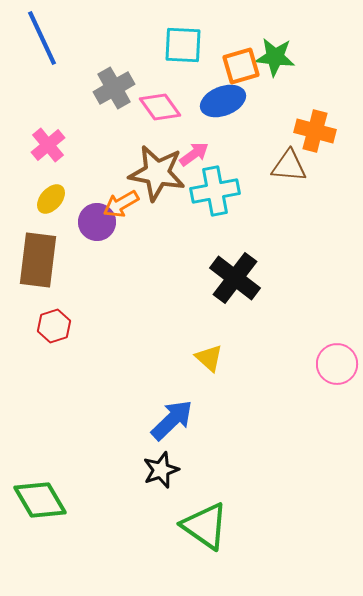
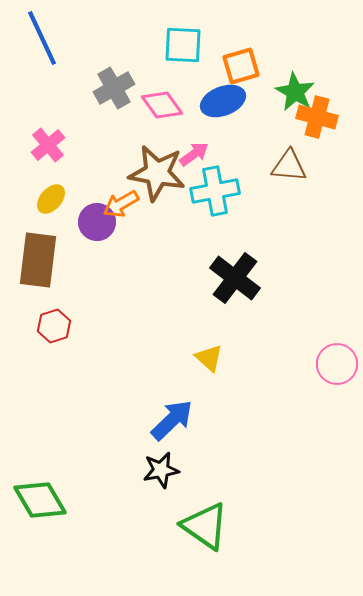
green star: moved 20 px right, 35 px down; rotated 24 degrees clockwise
pink diamond: moved 2 px right, 2 px up
orange cross: moved 2 px right, 14 px up
black star: rotated 9 degrees clockwise
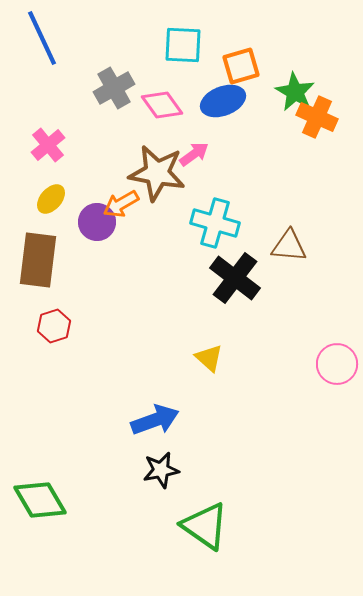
orange cross: rotated 9 degrees clockwise
brown triangle: moved 80 px down
cyan cross: moved 32 px down; rotated 27 degrees clockwise
blue arrow: moved 17 px left; rotated 24 degrees clockwise
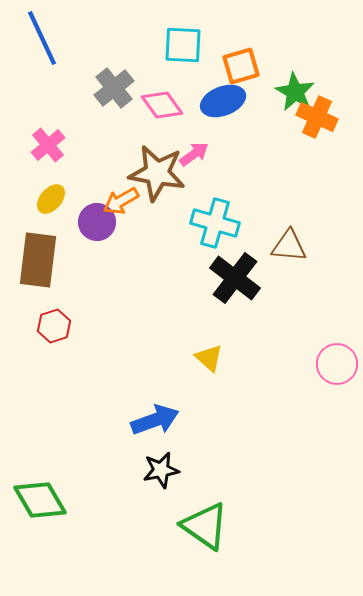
gray cross: rotated 9 degrees counterclockwise
orange arrow: moved 3 px up
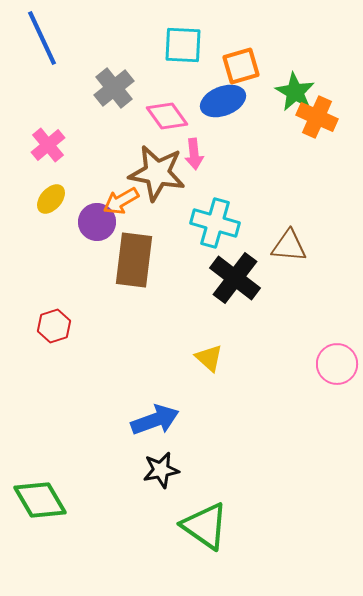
pink diamond: moved 5 px right, 11 px down
pink arrow: rotated 120 degrees clockwise
brown rectangle: moved 96 px right
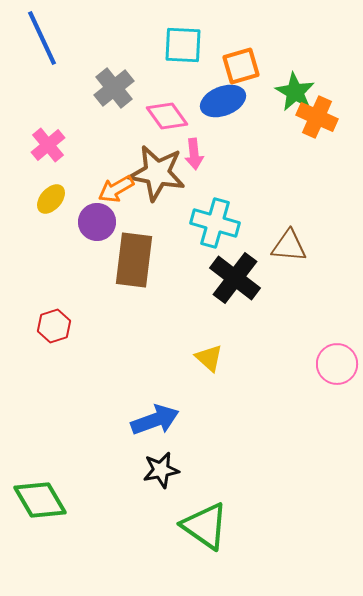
orange arrow: moved 5 px left, 12 px up
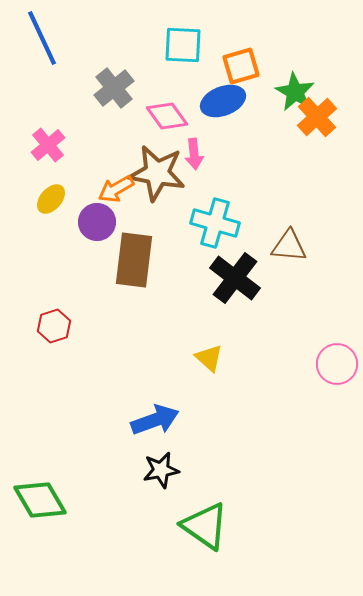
orange cross: rotated 24 degrees clockwise
